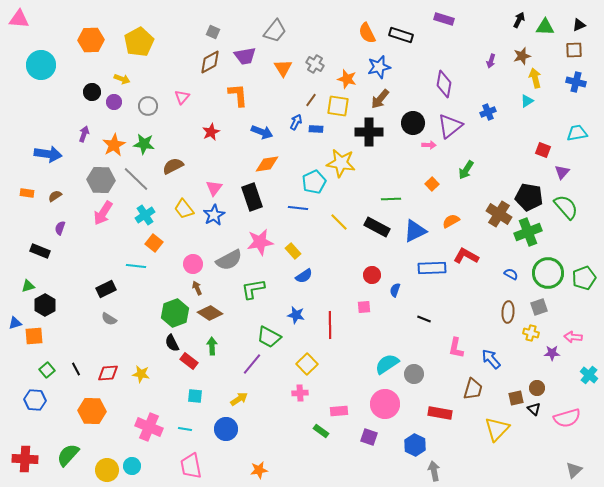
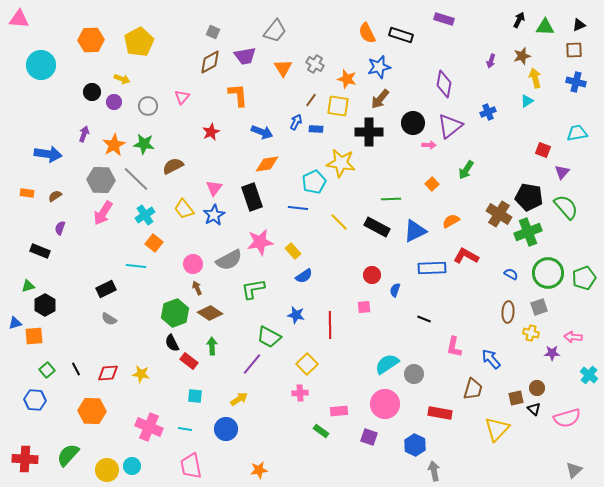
pink L-shape at (456, 348): moved 2 px left, 1 px up
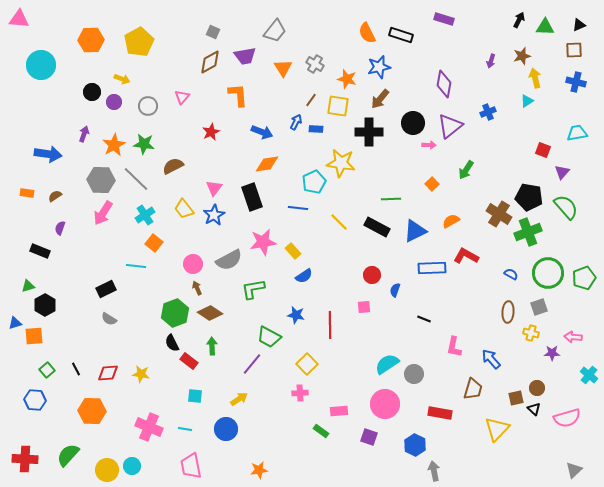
pink star at (260, 242): moved 3 px right
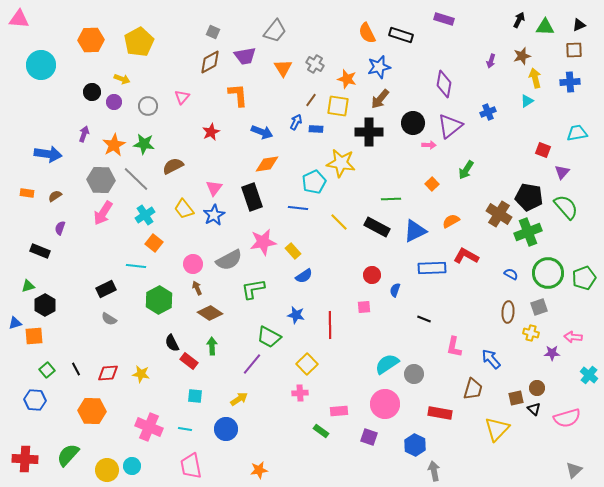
blue cross at (576, 82): moved 6 px left; rotated 18 degrees counterclockwise
green hexagon at (175, 313): moved 16 px left, 13 px up; rotated 8 degrees counterclockwise
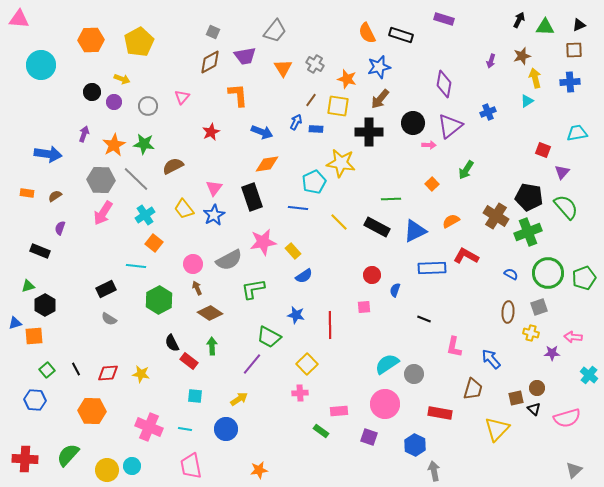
brown cross at (499, 214): moved 3 px left, 2 px down
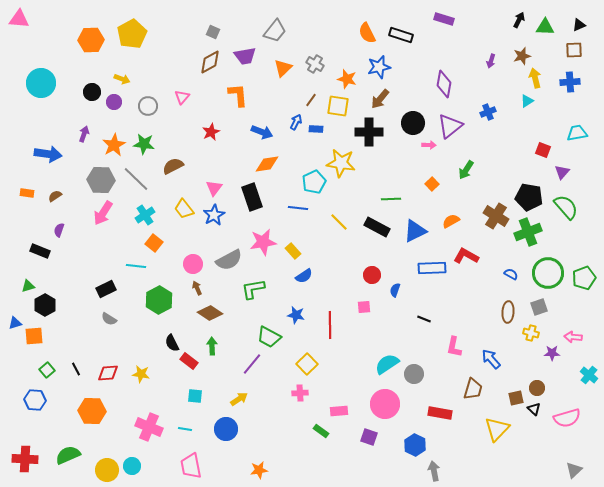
yellow pentagon at (139, 42): moved 7 px left, 8 px up
cyan circle at (41, 65): moved 18 px down
orange triangle at (283, 68): rotated 18 degrees clockwise
purple semicircle at (60, 228): moved 1 px left, 2 px down
green semicircle at (68, 455): rotated 25 degrees clockwise
